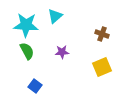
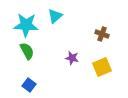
purple star: moved 10 px right, 6 px down; rotated 16 degrees clockwise
blue square: moved 6 px left, 1 px up
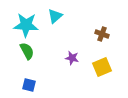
blue square: rotated 24 degrees counterclockwise
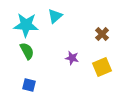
brown cross: rotated 24 degrees clockwise
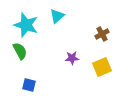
cyan triangle: moved 2 px right
cyan star: rotated 15 degrees clockwise
brown cross: rotated 16 degrees clockwise
green semicircle: moved 7 px left
purple star: rotated 16 degrees counterclockwise
